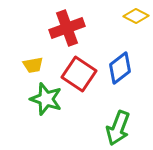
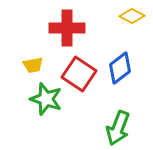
yellow diamond: moved 4 px left
red cross: rotated 20 degrees clockwise
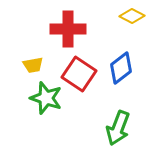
red cross: moved 1 px right, 1 px down
blue diamond: moved 1 px right
green star: moved 1 px up
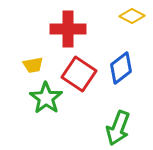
green star: rotated 16 degrees clockwise
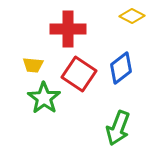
yellow trapezoid: rotated 15 degrees clockwise
green star: moved 2 px left
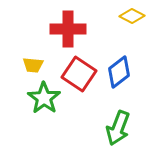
blue diamond: moved 2 px left, 4 px down
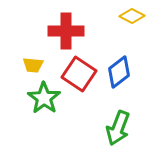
red cross: moved 2 px left, 2 px down
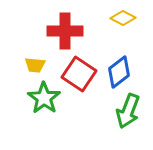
yellow diamond: moved 9 px left, 2 px down
red cross: moved 1 px left
yellow trapezoid: moved 2 px right
green arrow: moved 10 px right, 17 px up
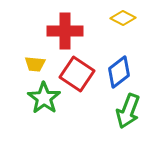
yellow trapezoid: moved 1 px up
red square: moved 2 px left
